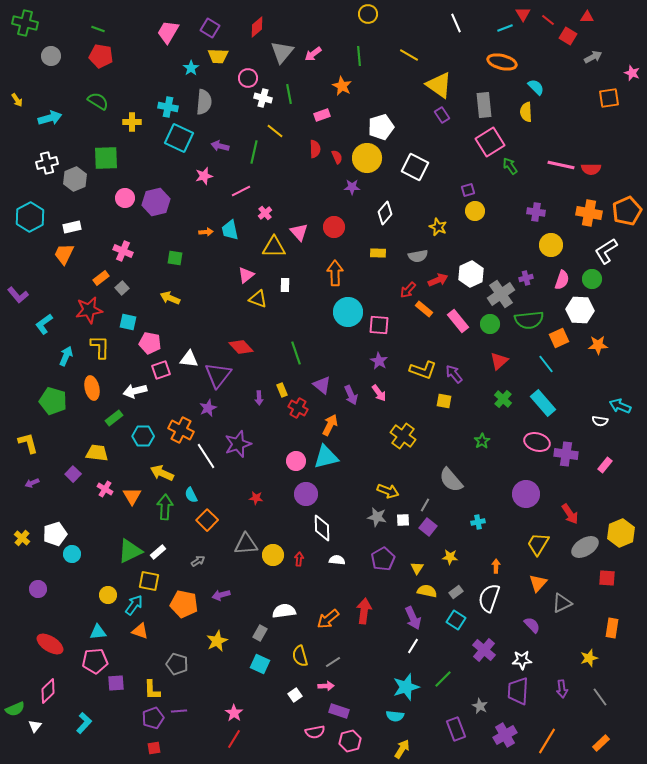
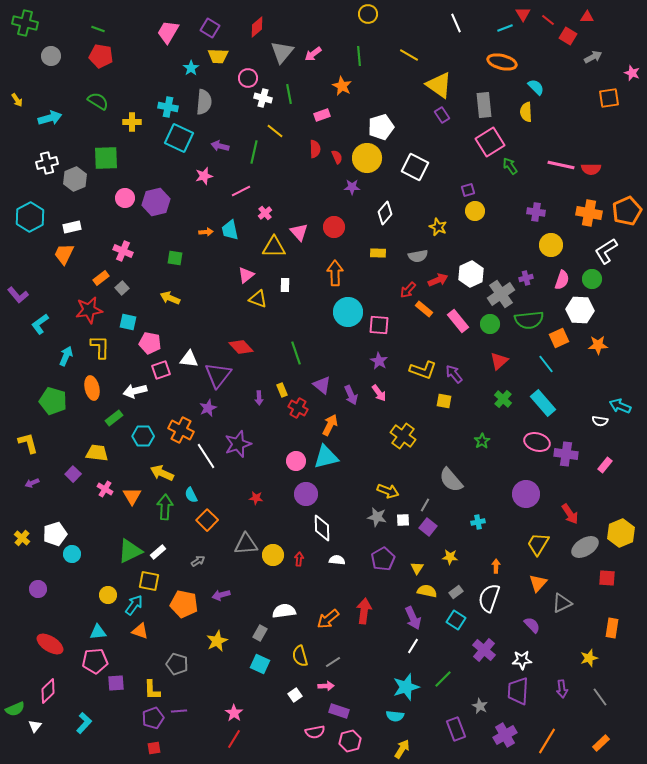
cyan L-shape at (44, 324): moved 4 px left
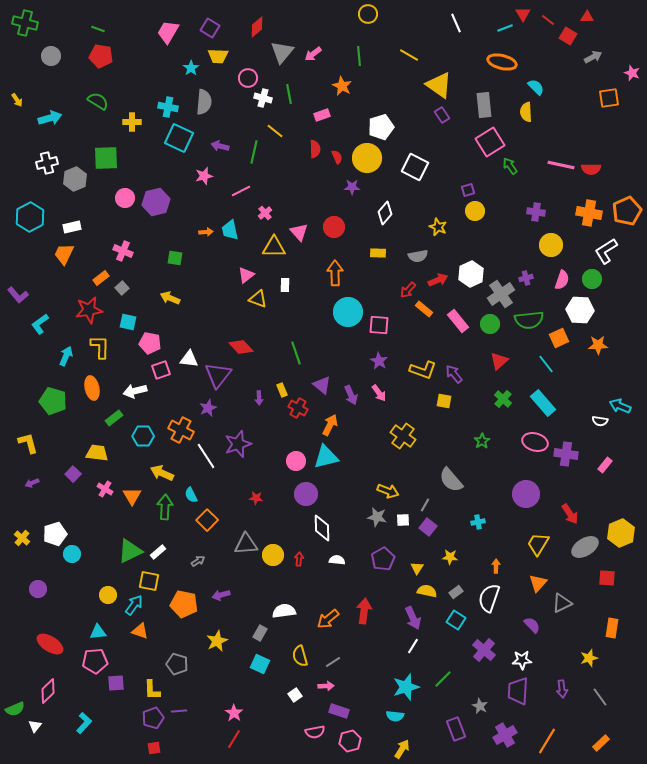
pink ellipse at (537, 442): moved 2 px left
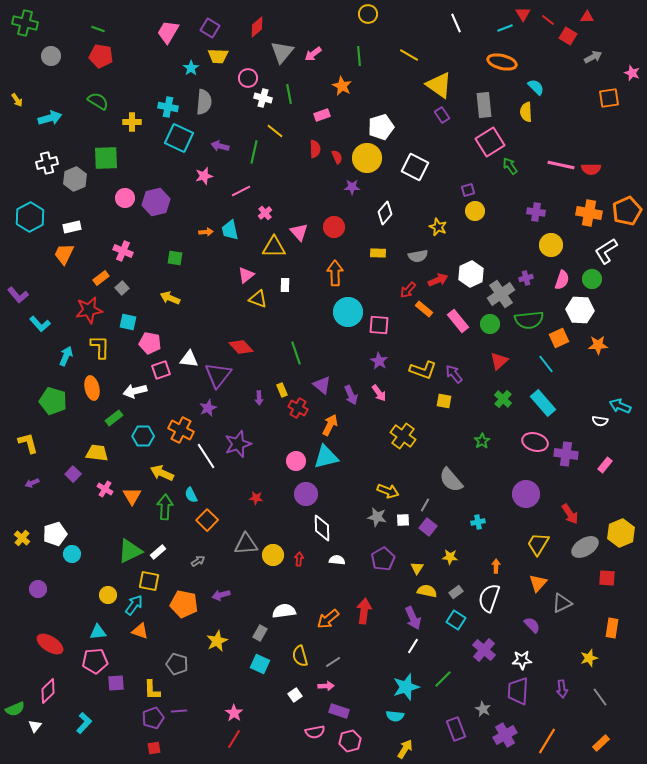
cyan L-shape at (40, 324): rotated 95 degrees counterclockwise
gray star at (480, 706): moved 3 px right, 3 px down
yellow arrow at (402, 749): moved 3 px right
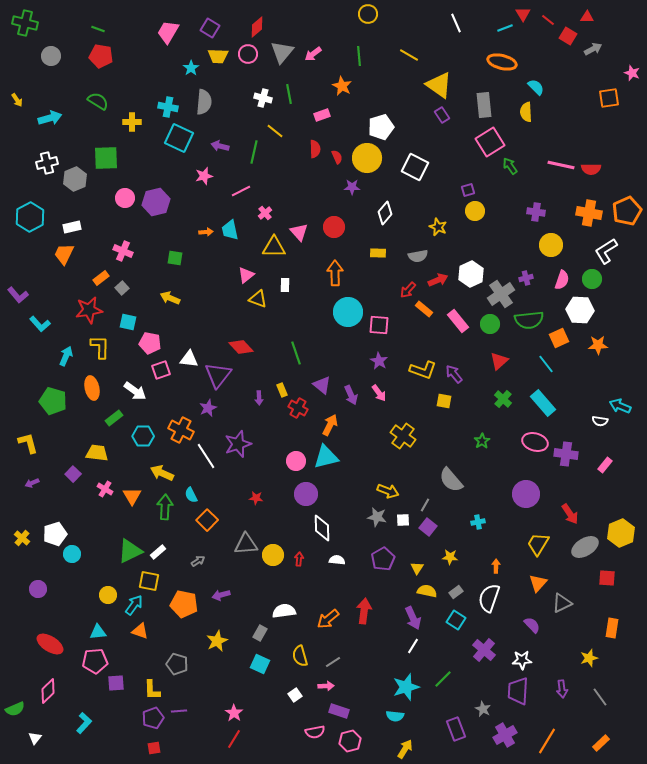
gray arrow at (593, 57): moved 8 px up
pink circle at (248, 78): moved 24 px up
white arrow at (135, 391): rotated 130 degrees counterclockwise
white triangle at (35, 726): moved 12 px down
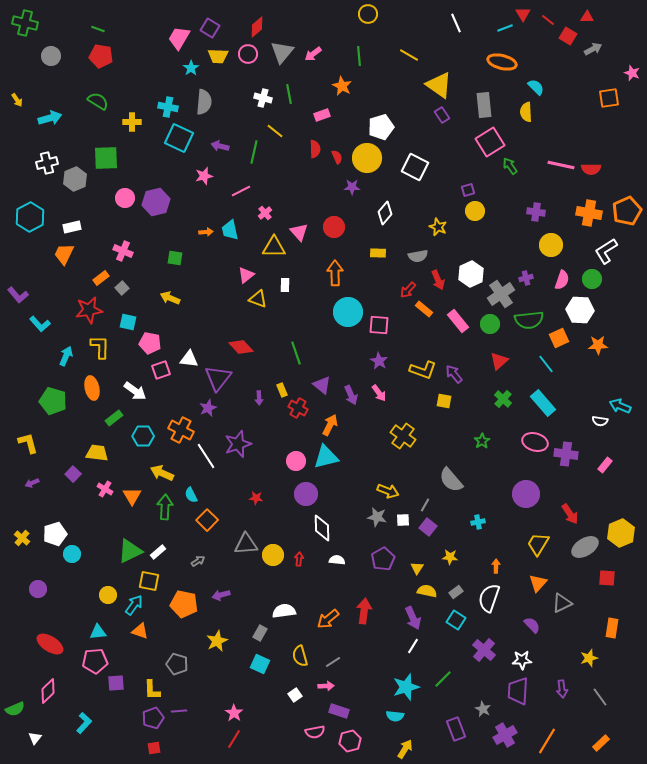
pink trapezoid at (168, 32): moved 11 px right, 6 px down
red arrow at (438, 280): rotated 90 degrees clockwise
purple triangle at (218, 375): moved 3 px down
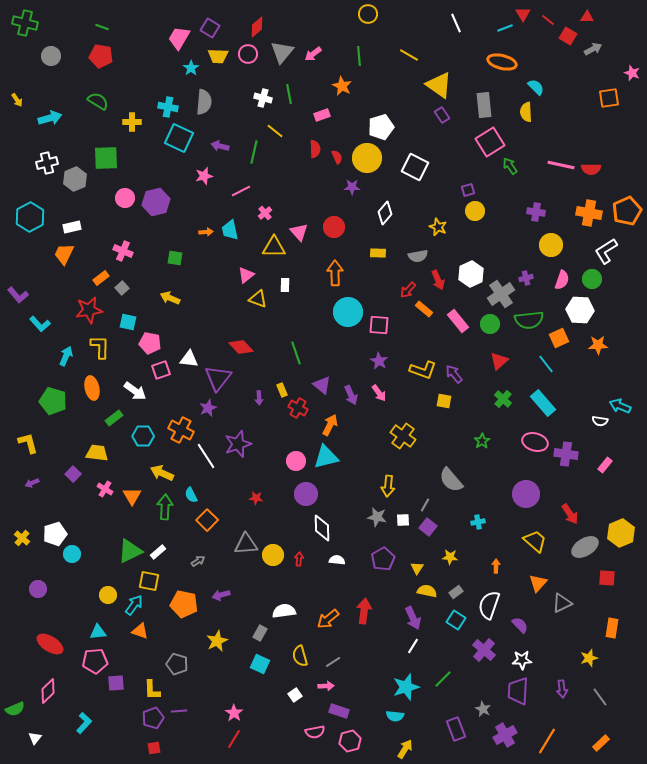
green line at (98, 29): moved 4 px right, 2 px up
yellow arrow at (388, 491): moved 5 px up; rotated 75 degrees clockwise
yellow trapezoid at (538, 544): moved 3 px left, 3 px up; rotated 100 degrees clockwise
white semicircle at (489, 598): moved 7 px down
purple semicircle at (532, 625): moved 12 px left
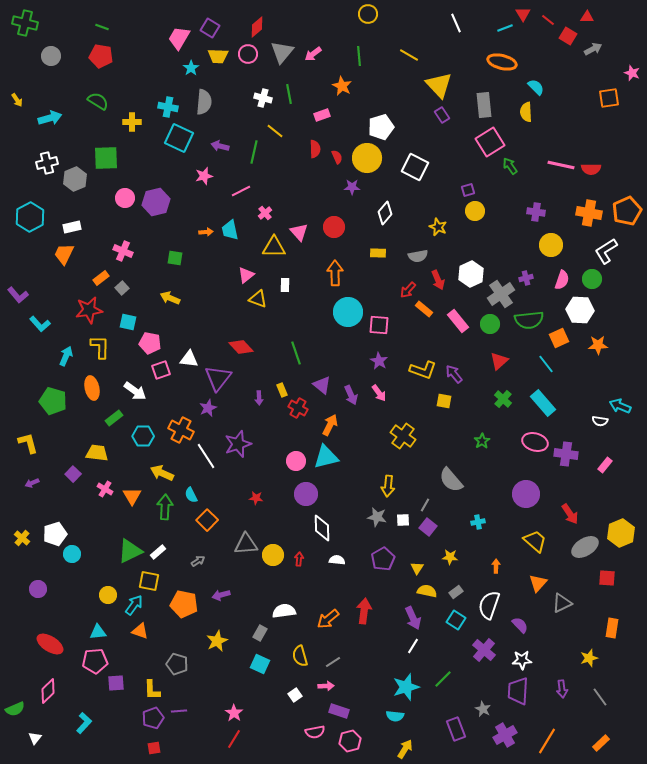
yellow triangle at (439, 85): rotated 12 degrees clockwise
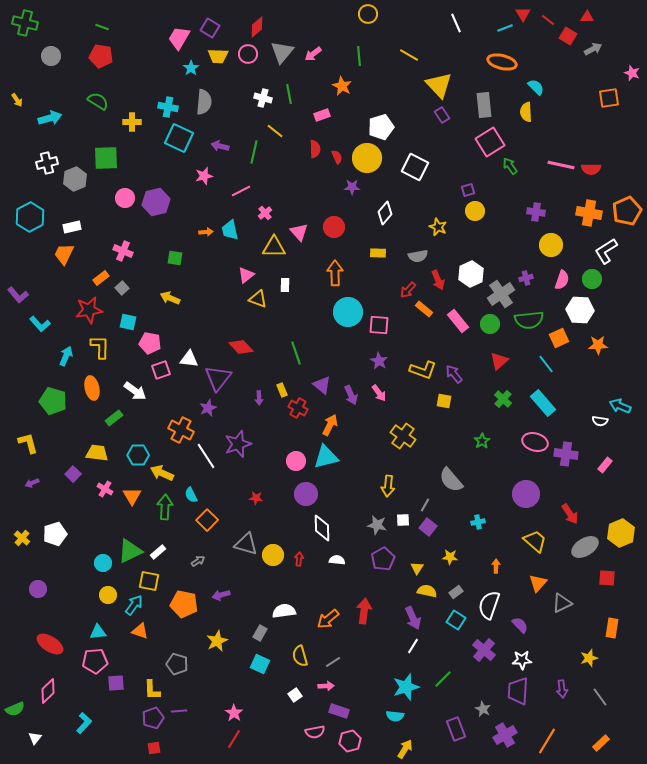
cyan hexagon at (143, 436): moved 5 px left, 19 px down
gray star at (377, 517): moved 8 px down
gray triangle at (246, 544): rotated 20 degrees clockwise
cyan circle at (72, 554): moved 31 px right, 9 px down
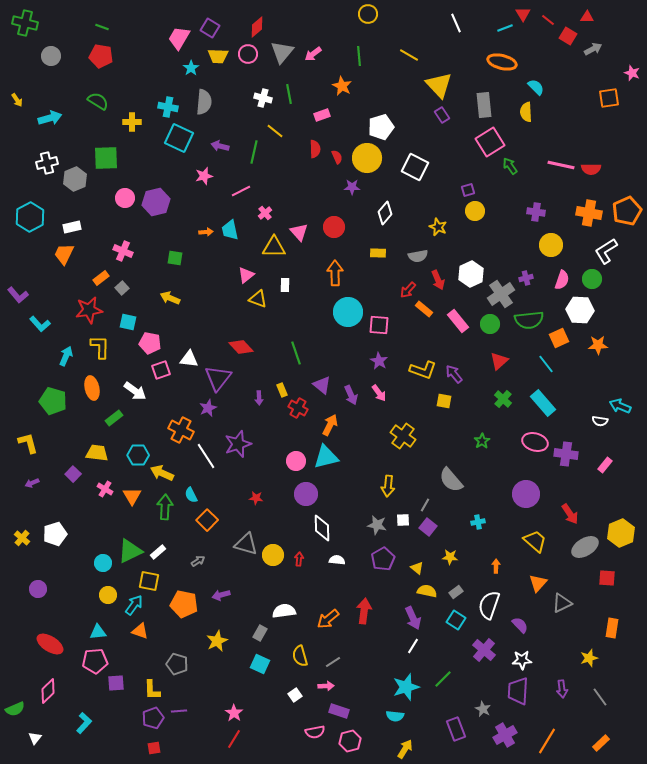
yellow triangle at (417, 568): rotated 24 degrees counterclockwise
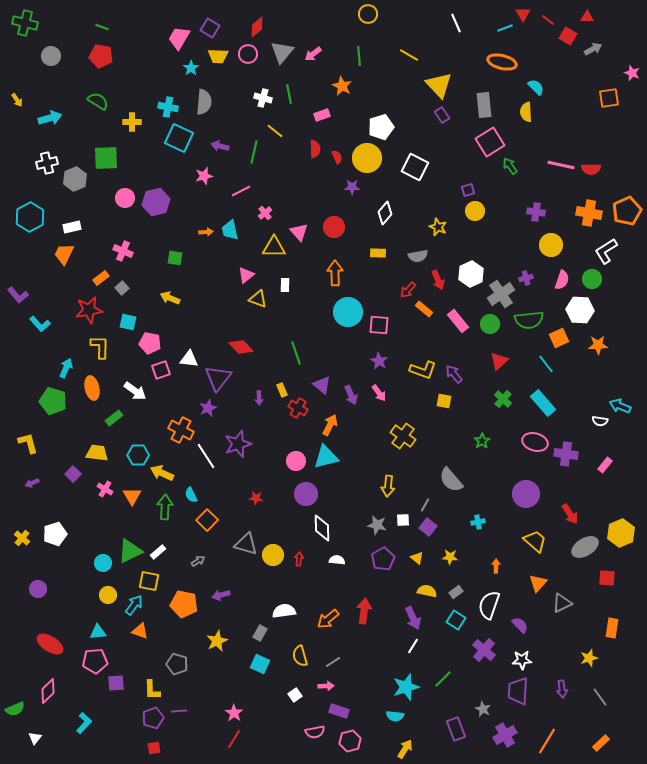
cyan arrow at (66, 356): moved 12 px down
yellow triangle at (417, 568): moved 10 px up
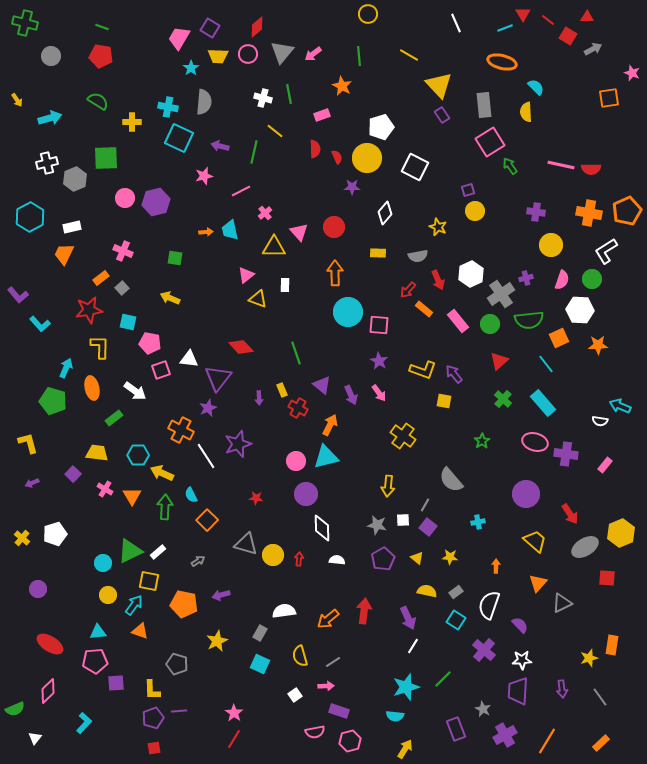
purple arrow at (413, 618): moved 5 px left
orange rectangle at (612, 628): moved 17 px down
